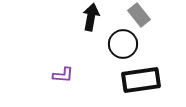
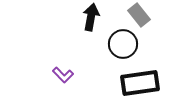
purple L-shape: rotated 40 degrees clockwise
black rectangle: moved 1 px left, 3 px down
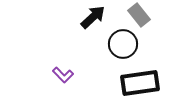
black arrow: moved 2 px right; rotated 36 degrees clockwise
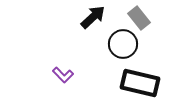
gray rectangle: moved 3 px down
black rectangle: rotated 21 degrees clockwise
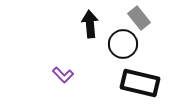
black arrow: moved 3 px left, 7 px down; rotated 52 degrees counterclockwise
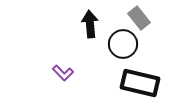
purple L-shape: moved 2 px up
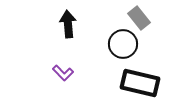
black arrow: moved 22 px left
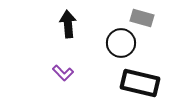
gray rectangle: moved 3 px right; rotated 35 degrees counterclockwise
black circle: moved 2 px left, 1 px up
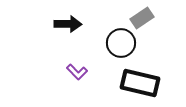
gray rectangle: rotated 50 degrees counterclockwise
black arrow: rotated 96 degrees clockwise
purple L-shape: moved 14 px right, 1 px up
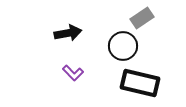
black arrow: moved 9 px down; rotated 12 degrees counterclockwise
black circle: moved 2 px right, 3 px down
purple L-shape: moved 4 px left, 1 px down
